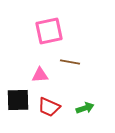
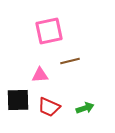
brown line: moved 1 px up; rotated 24 degrees counterclockwise
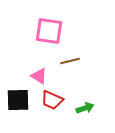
pink square: rotated 20 degrees clockwise
pink triangle: moved 1 px left, 1 px down; rotated 36 degrees clockwise
red trapezoid: moved 3 px right, 7 px up
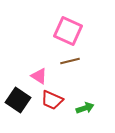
pink square: moved 19 px right; rotated 16 degrees clockwise
black square: rotated 35 degrees clockwise
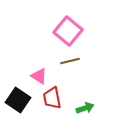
pink square: rotated 16 degrees clockwise
red trapezoid: moved 2 px up; rotated 55 degrees clockwise
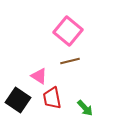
green arrow: rotated 66 degrees clockwise
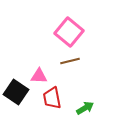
pink square: moved 1 px right, 1 px down
pink triangle: rotated 30 degrees counterclockwise
black square: moved 2 px left, 8 px up
green arrow: rotated 78 degrees counterclockwise
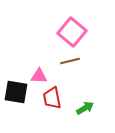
pink square: moved 3 px right
black square: rotated 25 degrees counterclockwise
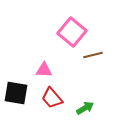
brown line: moved 23 px right, 6 px up
pink triangle: moved 5 px right, 6 px up
black square: moved 1 px down
red trapezoid: rotated 30 degrees counterclockwise
